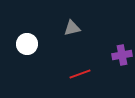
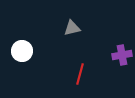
white circle: moved 5 px left, 7 px down
red line: rotated 55 degrees counterclockwise
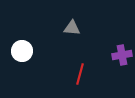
gray triangle: rotated 18 degrees clockwise
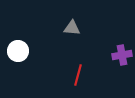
white circle: moved 4 px left
red line: moved 2 px left, 1 px down
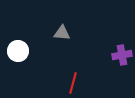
gray triangle: moved 10 px left, 5 px down
red line: moved 5 px left, 8 px down
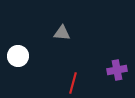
white circle: moved 5 px down
purple cross: moved 5 px left, 15 px down
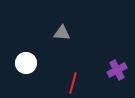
white circle: moved 8 px right, 7 px down
purple cross: rotated 18 degrees counterclockwise
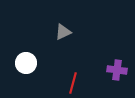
gray triangle: moved 1 px right, 1 px up; rotated 30 degrees counterclockwise
purple cross: rotated 36 degrees clockwise
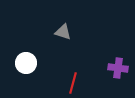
gray triangle: rotated 42 degrees clockwise
purple cross: moved 1 px right, 2 px up
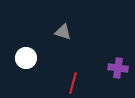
white circle: moved 5 px up
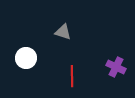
purple cross: moved 2 px left, 1 px up; rotated 18 degrees clockwise
red line: moved 1 px left, 7 px up; rotated 15 degrees counterclockwise
